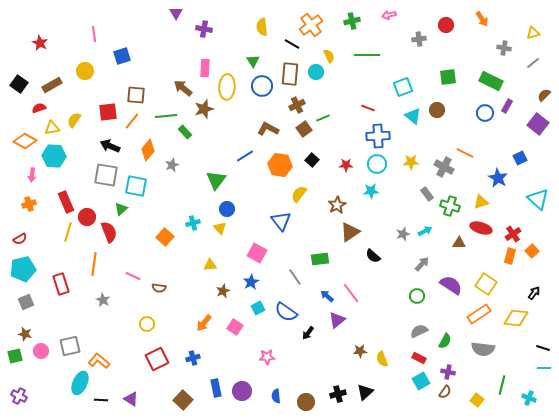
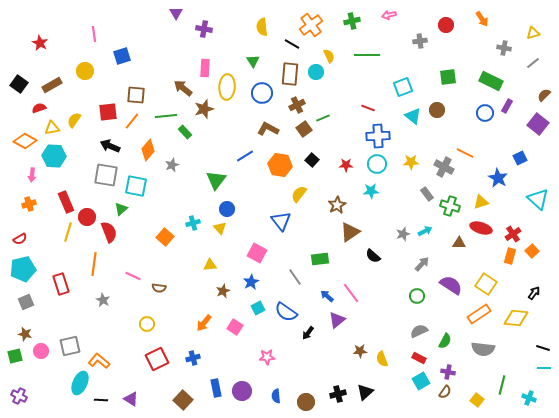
gray cross at (419, 39): moved 1 px right, 2 px down
blue circle at (262, 86): moved 7 px down
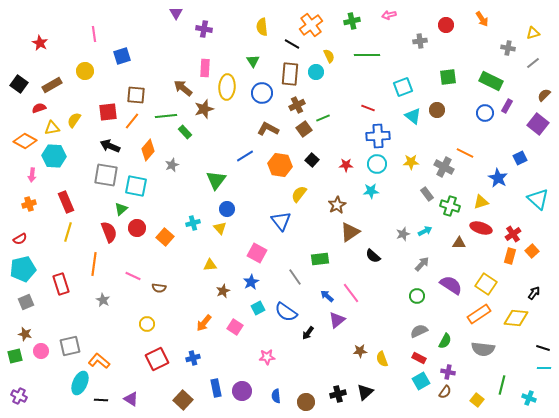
gray cross at (504, 48): moved 4 px right
red circle at (87, 217): moved 50 px right, 11 px down
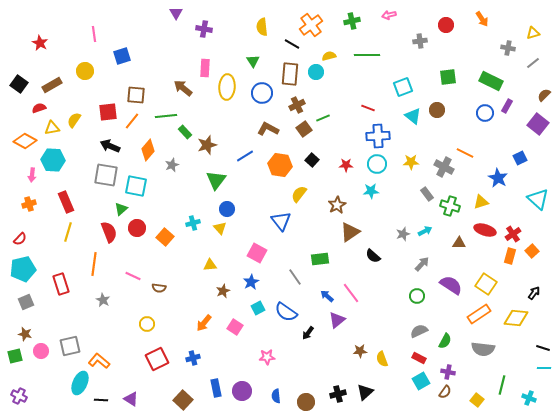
yellow semicircle at (329, 56): rotated 80 degrees counterclockwise
brown star at (204, 109): moved 3 px right, 36 px down
cyan hexagon at (54, 156): moved 1 px left, 4 px down
red ellipse at (481, 228): moved 4 px right, 2 px down
red semicircle at (20, 239): rotated 16 degrees counterclockwise
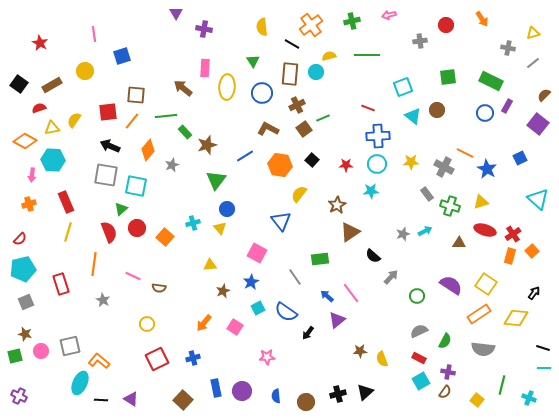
blue star at (498, 178): moved 11 px left, 9 px up
gray arrow at (422, 264): moved 31 px left, 13 px down
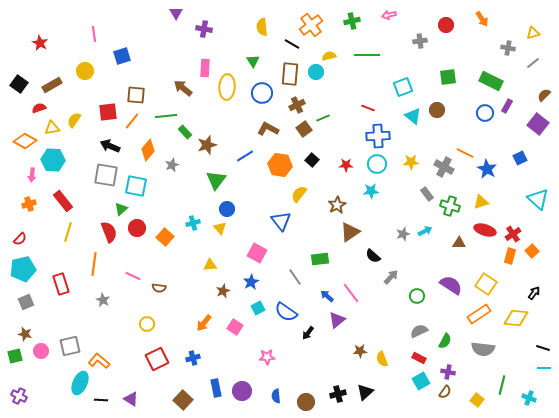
red rectangle at (66, 202): moved 3 px left, 1 px up; rotated 15 degrees counterclockwise
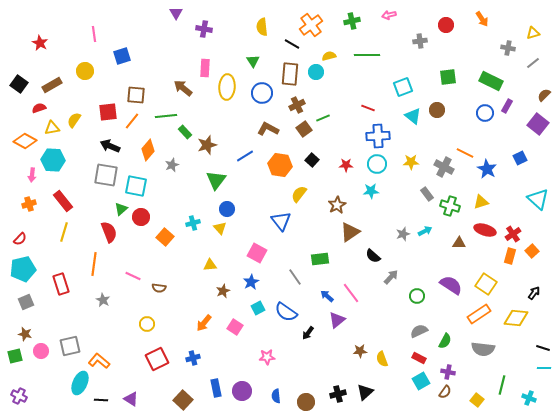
red circle at (137, 228): moved 4 px right, 11 px up
yellow line at (68, 232): moved 4 px left
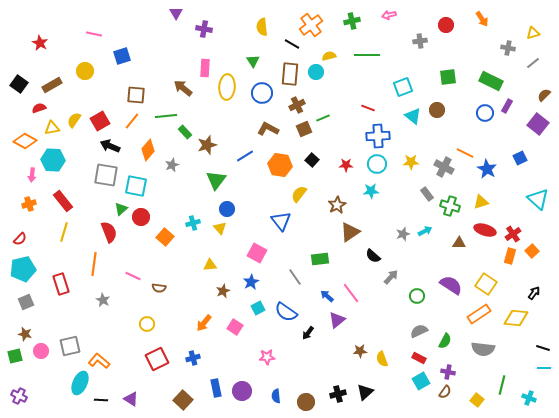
pink line at (94, 34): rotated 70 degrees counterclockwise
red square at (108, 112): moved 8 px left, 9 px down; rotated 24 degrees counterclockwise
brown square at (304, 129): rotated 14 degrees clockwise
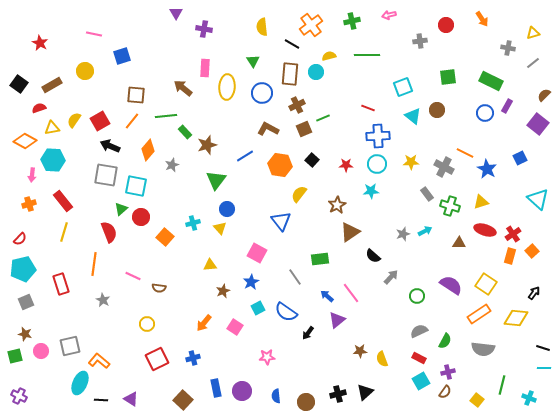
purple cross at (448, 372): rotated 24 degrees counterclockwise
